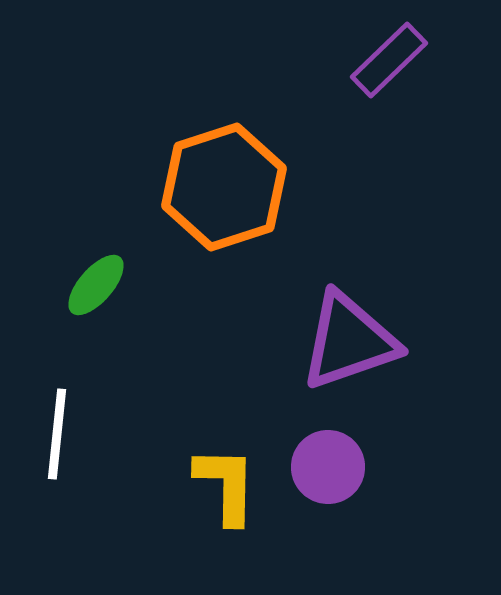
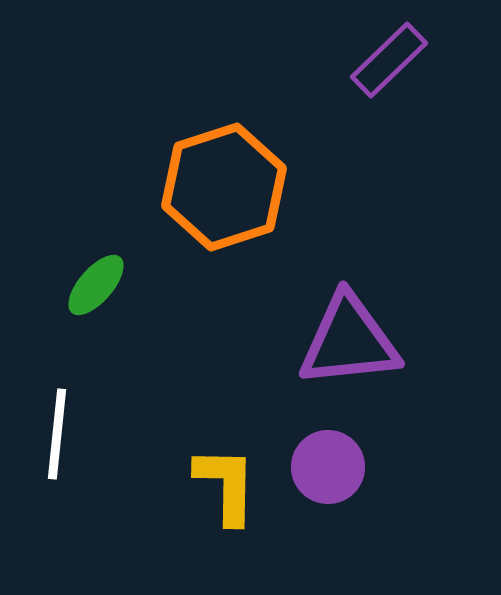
purple triangle: rotated 13 degrees clockwise
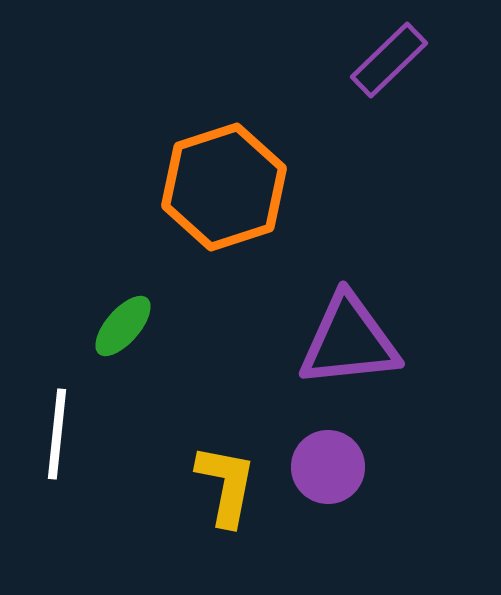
green ellipse: moved 27 px right, 41 px down
yellow L-shape: rotated 10 degrees clockwise
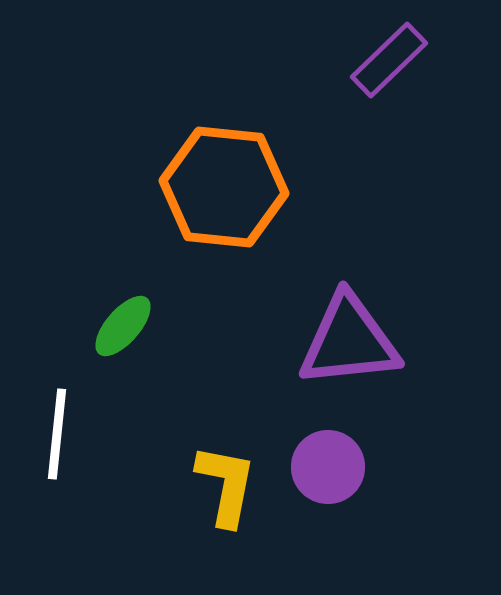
orange hexagon: rotated 24 degrees clockwise
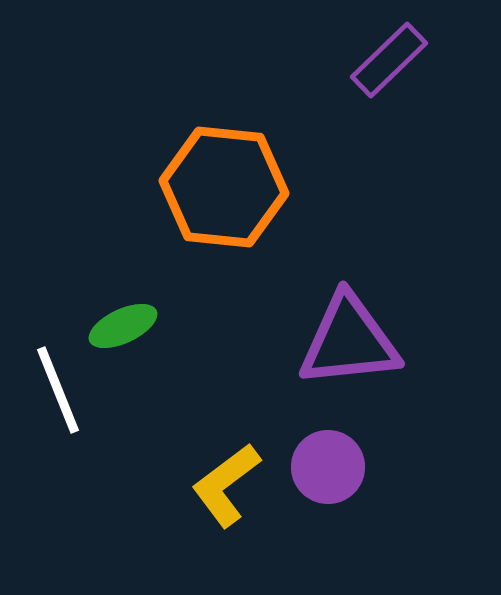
green ellipse: rotated 24 degrees clockwise
white line: moved 1 px right, 44 px up; rotated 28 degrees counterclockwise
yellow L-shape: rotated 138 degrees counterclockwise
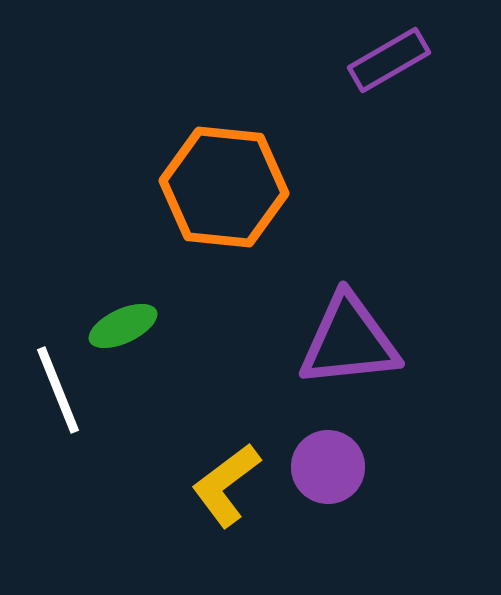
purple rectangle: rotated 14 degrees clockwise
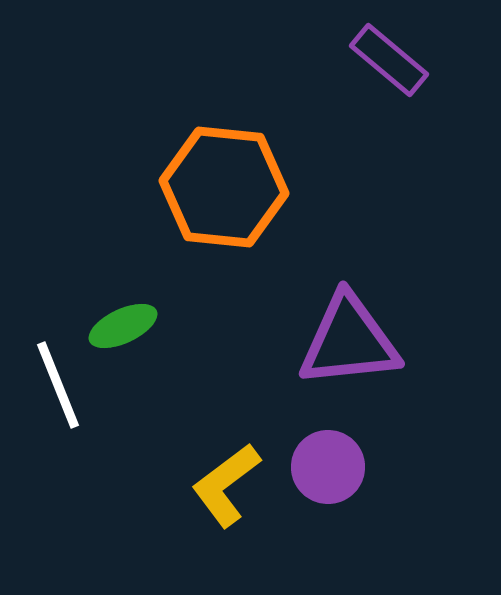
purple rectangle: rotated 70 degrees clockwise
white line: moved 5 px up
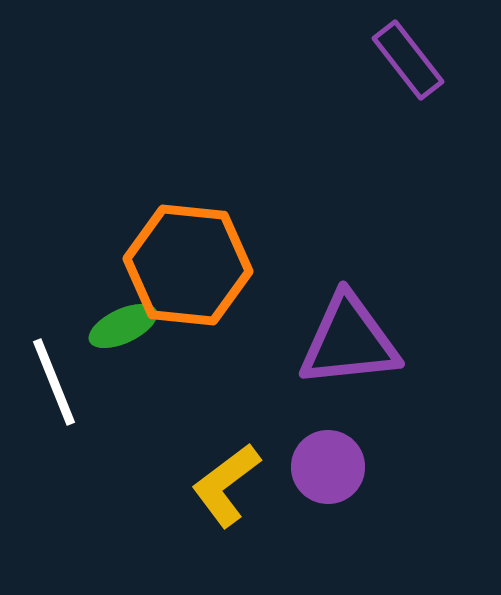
purple rectangle: moved 19 px right; rotated 12 degrees clockwise
orange hexagon: moved 36 px left, 78 px down
white line: moved 4 px left, 3 px up
